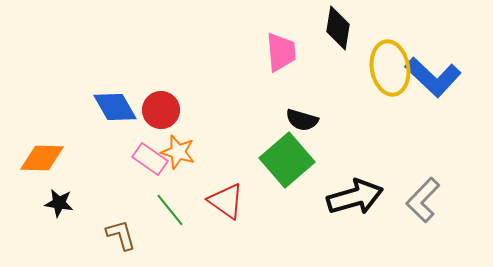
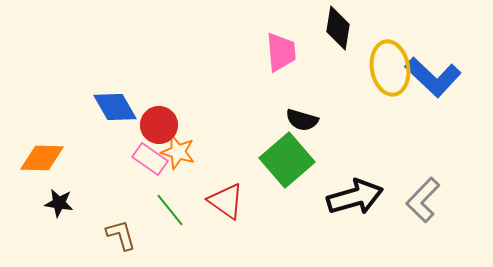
red circle: moved 2 px left, 15 px down
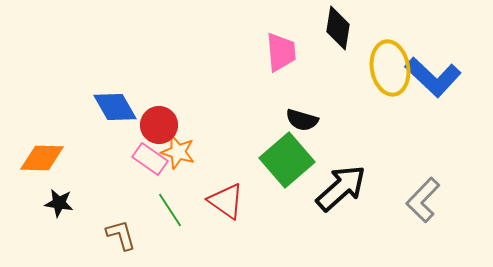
black arrow: moved 14 px left, 9 px up; rotated 26 degrees counterclockwise
green line: rotated 6 degrees clockwise
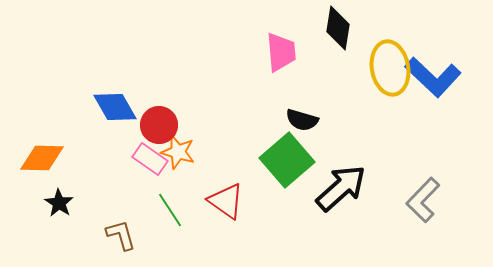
black star: rotated 24 degrees clockwise
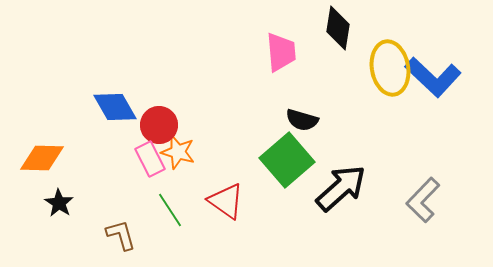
pink rectangle: rotated 28 degrees clockwise
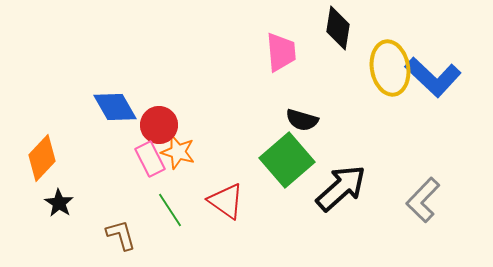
orange diamond: rotated 48 degrees counterclockwise
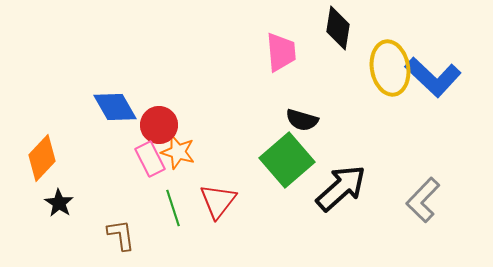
red triangle: moved 8 px left; rotated 33 degrees clockwise
green line: moved 3 px right, 2 px up; rotated 15 degrees clockwise
brown L-shape: rotated 8 degrees clockwise
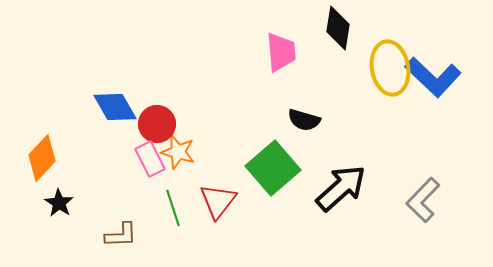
black semicircle: moved 2 px right
red circle: moved 2 px left, 1 px up
green square: moved 14 px left, 8 px down
brown L-shape: rotated 96 degrees clockwise
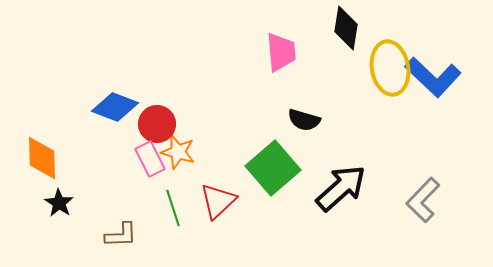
black diamond: moved 8 px right
blue diamond: rotated 39 degrees counterclockwise
orange diamond: rotated 45 degrees counterclockwise
red triangle: rotated 9 degrees clockwise
